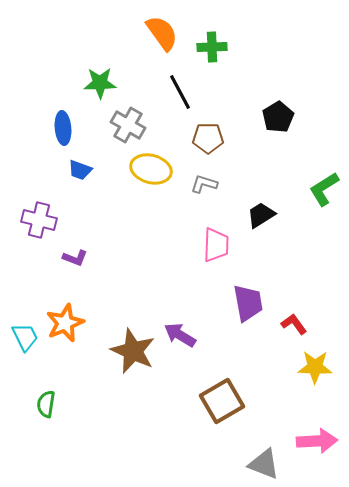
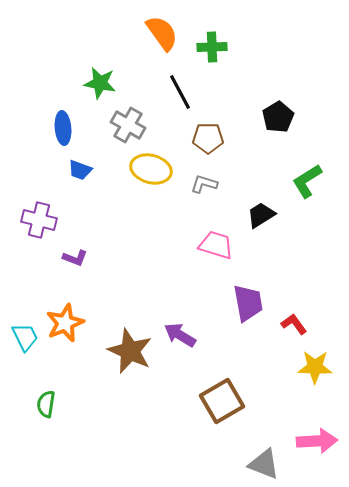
green star: rotated 12 degrees clockwise
green L-shape: moved 17 px left, 8 px up
pink trapezoid: rotated 75 degrees counterclockwise
brown star: moved 3 px left
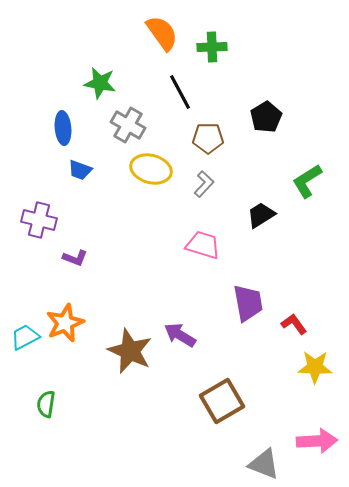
black pentagon: moved 12 px left
gray L-shape: rotated 116 degrees clockwise
pink trapezoid: moved 13 px left
cyan trapezoid: rotated 92 degrees counterclockwise
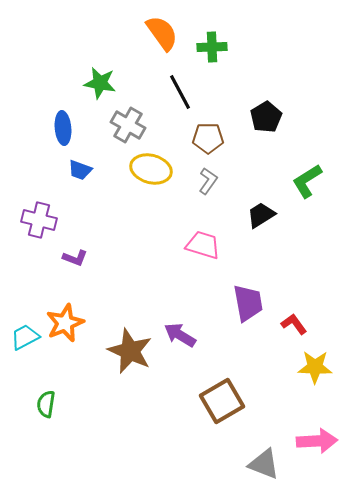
gray L-shape: moved 4 px right, 3 px up; rotated 8 degrees counterclockwise
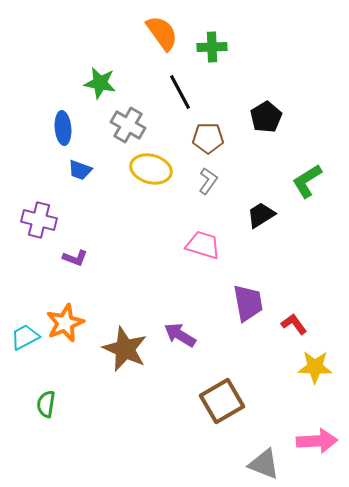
brown star: moved 5 px left, 2 px up
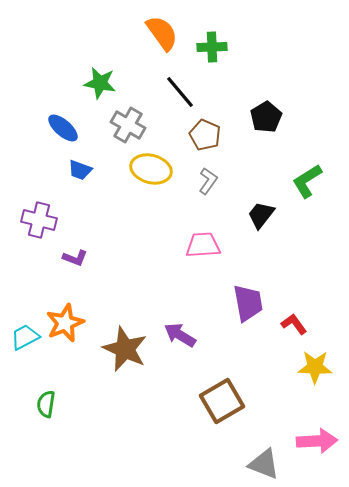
black line: rotated 12 degrees counterclockwise
blue ellipse: rotated 44 degrees counterclockwise
brown pentagon: moved 3 px left, 3 px up; rotated 24 degrees clockwise
black trapezoid: rotated 20 degrees counterclockwise
pink trapezoid: rotated 21 degrees counterclockwise
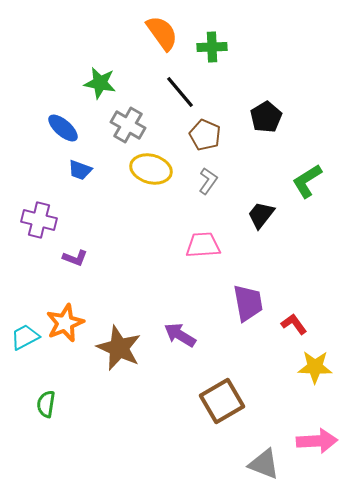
brown star: moved 6 px left, 1 px up
